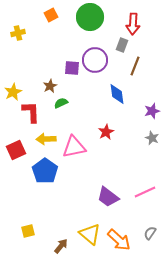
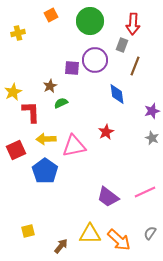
green circle: moved 4 px down
pink triangle: moved 1 px up
yellow triangle: rotated 40 degrees counterclockwise
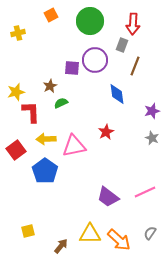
yellow star: moved 3 px right; rotated 12 degrees clockwise
red square: rotated 12 degrees counterclockwise
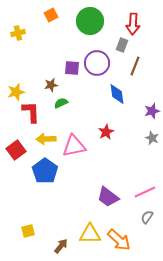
purple circle: moved 2 px right, 3 px down
brown star: moved 1 px right, 1 px up; rotated 16 degrees clockwise
gray semicircle: moved 3 px left, 16 px up
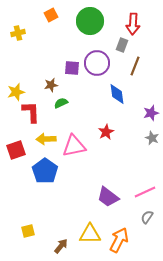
purple star: moved 1 px left, 2 px down
red square: rotated 18 degrees clockwise
orange arrow: rotated 105 degrees counterclockwise
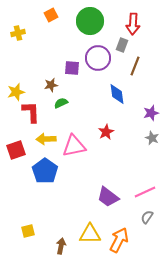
purple circle: moved 1 px right, 5 px up
brown arrow: rotated 28 degrees counterclockwise
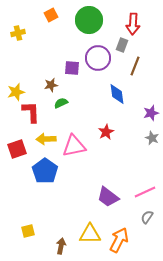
green circle: moved 1 px left, 1 px up
red square: moved 1 px right, 1 px up
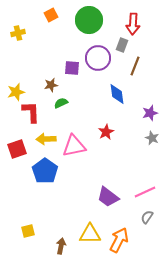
purple star: moved 1 px left
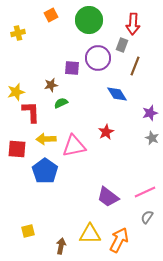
blue diamond: rotated 25 degrees counterclockwise
red square: rotated 24 degrees clockwise
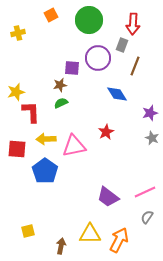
brown star: moved 9 px right
